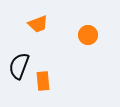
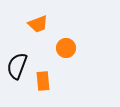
orange circle: moved 22 px left, 13 px down
black semicircle: moved 2 px left
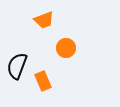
orange trapezoid: moved 6 px right, 4 px up
orange rectangle: rotated 18 degrees counterclockwise
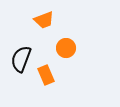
black semicircle: moved 4 px right, 7 px up
orange rectangle: moved 3 px right, 6 px up
